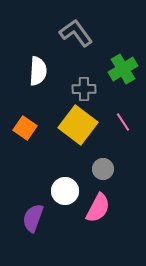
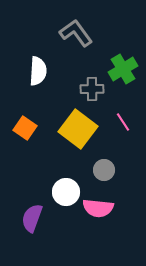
gray cross: moved 8 px right
yellow square: moved 4 px down
gray circle: moved 1 px right, 1 px down
white circle: moved 1 px right, 1 px down
pink semicircle: rotated 68 degrees clockwise
purple semicircle: moved 1 px left
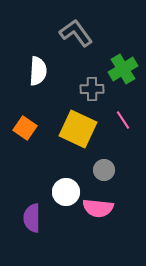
pink line: moved 2 px up
yellow square: rotated 12 degrees counterclockwise
purple semicircle: rotated 20 degrees counterclockwise
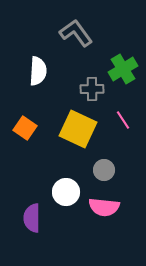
pink semicircle: moved 6 px right, 1 px up
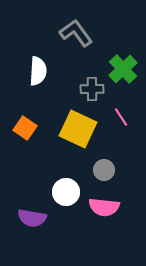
green cross: rotated 12 degrees counterclockwise
pink line: moved 2 px left, 3 px up
purple semicircle: rotated 80 degrees counterclockwise
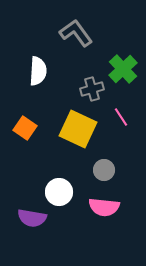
gray cross: rotated 15 degrees counterclockwise
white circle: moved 7 px left
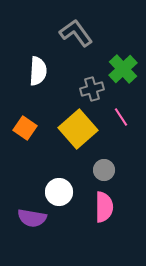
yellow square: rotated 24 degrees clockwise
pink semicircle: rotated 96 degrees counterclockwise
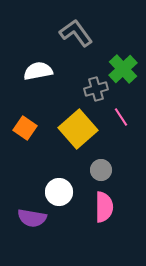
white semicircle: rotated 104 degrees counterclockwise
gray cross: moved 4 px right
gray circle: moved 3 px left
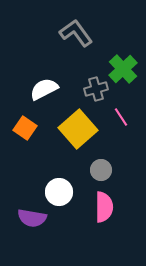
white semicircle: moved 6 px right, 18 px down; rotated 16 degrees counterclockwise
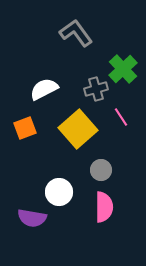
orange square: rotated 35 degrees clockwise
